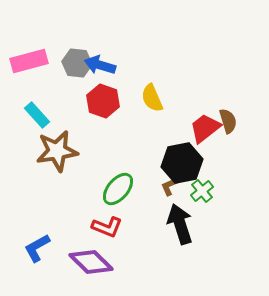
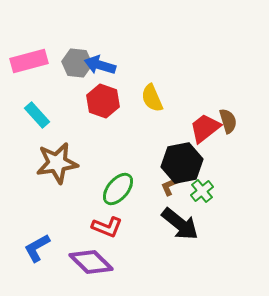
brown star: moved 12 px down
black arrow: rotated 147 degrees clockwise
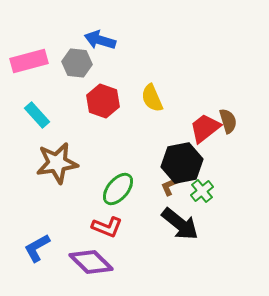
blue arrow: moved 25 px up
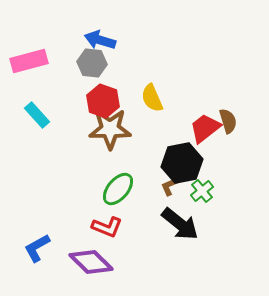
gray hexagon: moved 15 px right
brown star: moved 53 px right, 34 px up; rotated 9 degrees clockwise
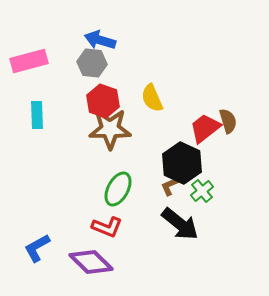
cyan rectangle: rotated 40 degrees clockwise
black hexagon: rotated 24 degrees counterclockwise
green ellipse: rotated 12 degrees counterclockwise
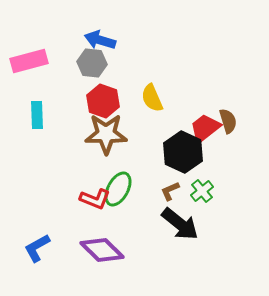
brown star: moved 4 px left, 5 px down
black hexagon: moved 1 px right, 11 px up
brown L-shape: moved 5 px down
red L-shape: moved 12 px left, 28 px up
purple diamond: moved 11 px right, 12 px up
